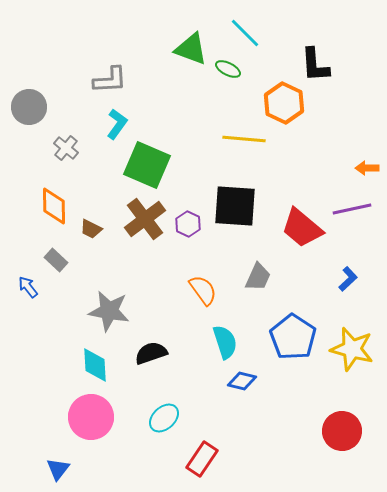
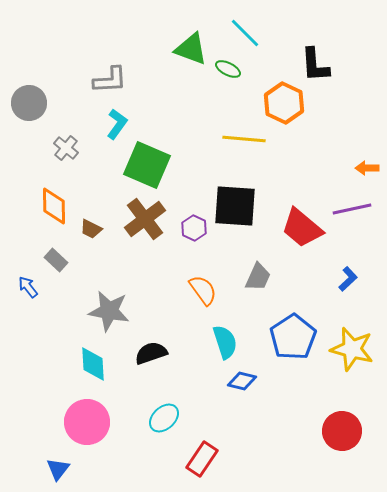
gray circle: moved 4 px up
purple hexagon: moved 6 px right, 4 px down
blue pentagon: rotated 6 degrees clockwise
cyan diamond: moved 2 px left, 1 px up
pink circle: moved 4 px left, 5 px down
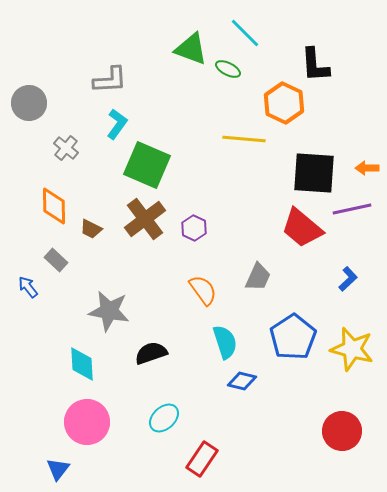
black square: moved 79 px right, 33 px up
cyan diamond: moved 11 px left
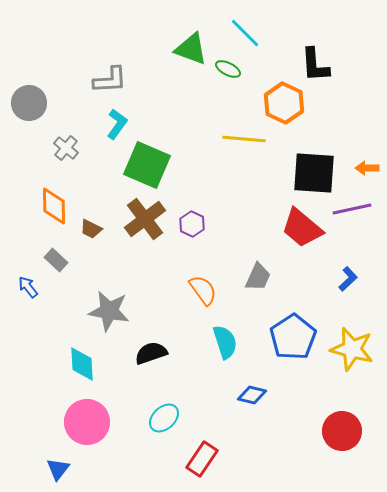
purple hexagon: moved 2 px left, 4 px up
blue diamond: moved 10 px right, 14 px down
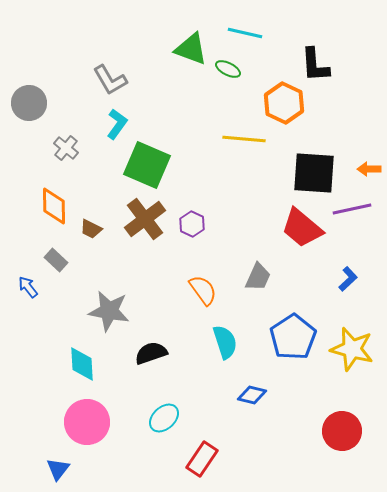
cyan line: rotated 32 degrees counterclockwise
gray L-shape: rotated 63 degrees clockwise
orange arrow: moved 2 px right, 1 px down
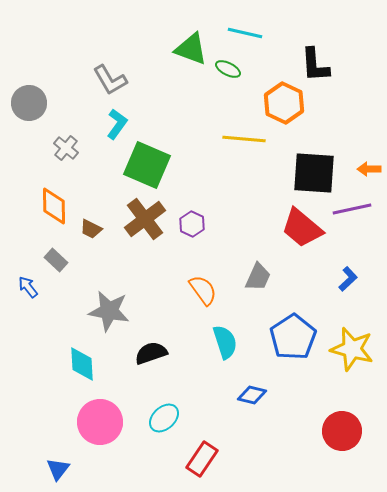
pink circle: moved 13 px right
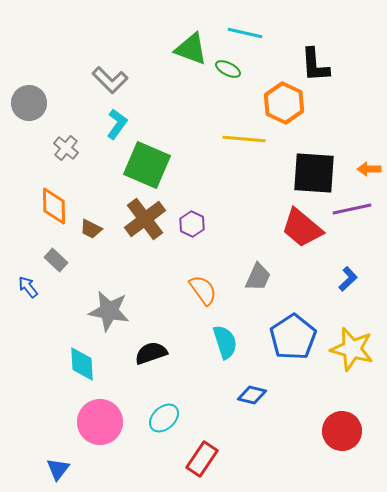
gray L-shape: rotated 15 degrees counterclockwise
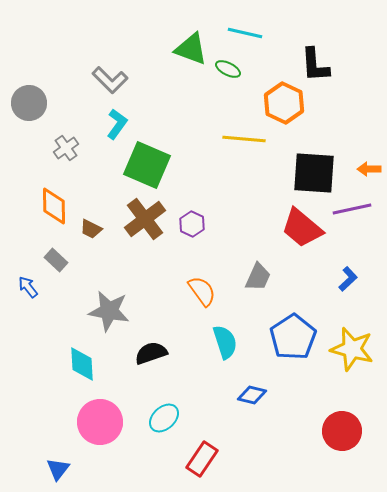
gray cross: rotated 15 degrees clockwise
orange semicircle: moved 1 px left, 1 px down
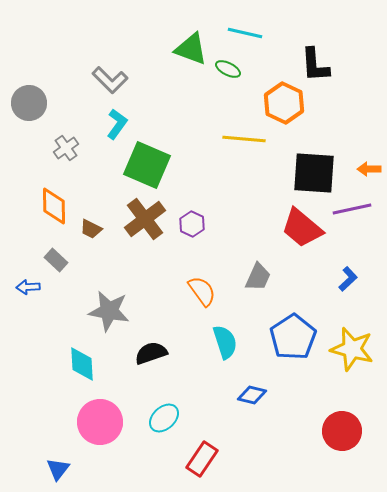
blue arrow: rotated 55 degrees counterclockwise
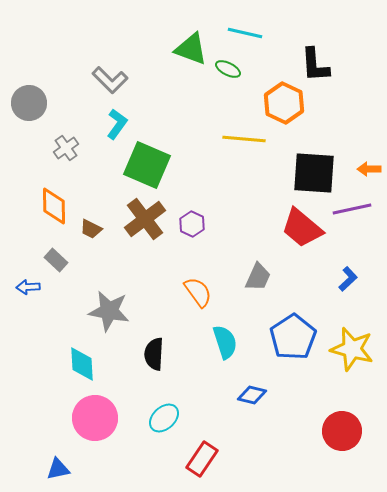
orange semicircle: moved 4 px left, 1 px down
black semicircle: moved 3 px right, 1 px down; rotated 68 degrees counterclockwise
pink circle: moved 5 px left, 4 px up
blue triangle: rotated 40 degrees clockwise
